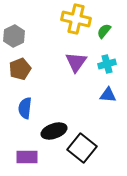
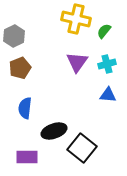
purple triangle: moved 1 px right
brown pentagon: moved 1 px up
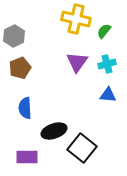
blue semicircle: rotated 10 degrees counterclockwise
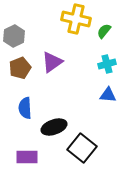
purple triangle: moved 25 px left; rotated 20 degrees clockwise
black ellipse: moved 4 px up
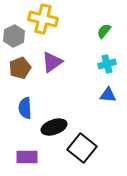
yellow cross: moved 33 px left
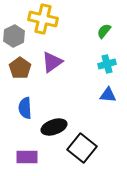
brown pentagon: rotated 15 degrees counterclockwise
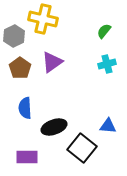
blue triangle: moved 31 px down
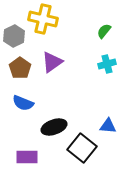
blue semicircle: moved 2 px left, 5 px up; rotated 65 degrees counterclockwise
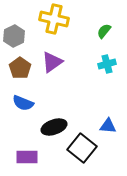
yellow cross: moved 11 px right
